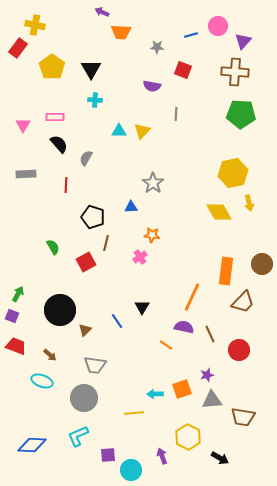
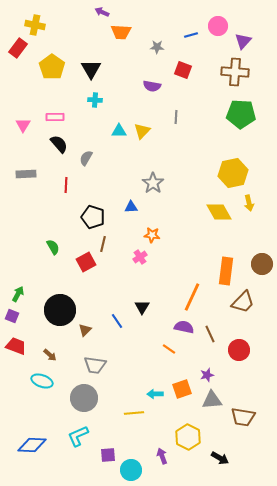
gray line at (176, 114): moved 3 px down
brown line at (106, 243): moved 3 px left, 1 px down
orange line at (166, 345): moved 3 px right, 4 px down
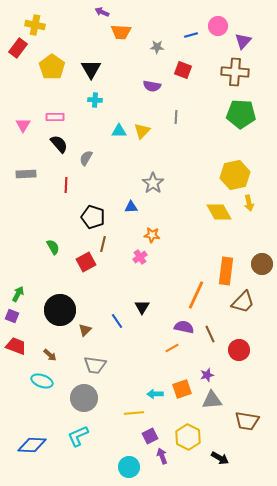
yellow hexagon at (233, 173): moved 2 px right, 2 px down
orange line at (192, 297): moved 4 px right, 2 px up
orange line at (169, 349): moved 3 px right, 1 px up; rotated 64 degrees counterclockwise
brown trapezoid at (243, 417): moved 4 px right, 4 px down
purple square at (108, 455): moved 42 px right, 19 px up; rotated 21 degrees counterclockwise
cyan circle at (131, 470): moved 2 px left, 3 px up
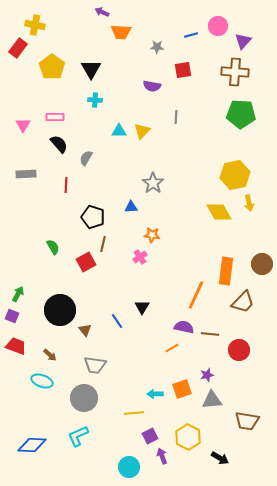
red square at (183, 70): rotated 30 degrees counterclockwise
brown triangle at (85, 330): rotated 24 degrees counterclockwise
brown line at (210, 334): rotated 60 degrees counterclockwise
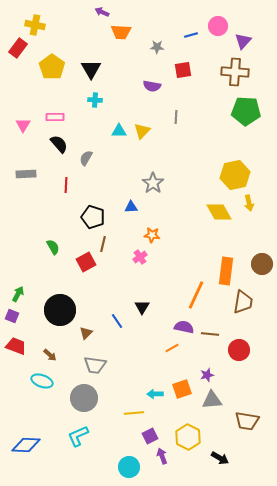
green pentagon at (241, 114): moved 5 px right, 3 px up
brown trapezoid at (243, 302): rotated 35 degrees counterclockwise
brown triangle at (85, 330): moved 1 px right, 3 px down; rotated 24 degrees clockwise
blue diamond at (32, 445): moved 6 px left
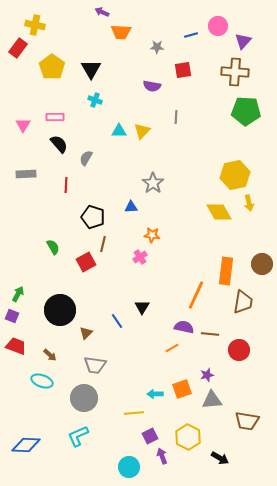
cyan cross at (95, 100): rotated 16 degrees clockwise
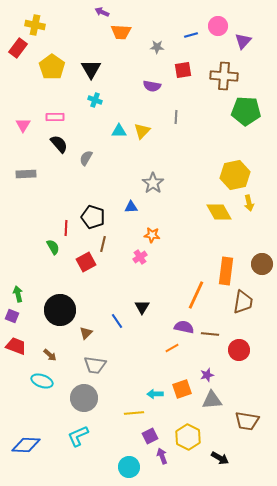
brown cross at (235, 72): moved 11 px left, 4 px down
red line at (66, 185): moved 43 px down
green arrow at (18, 294): rotated 42 degrees counterclockwise
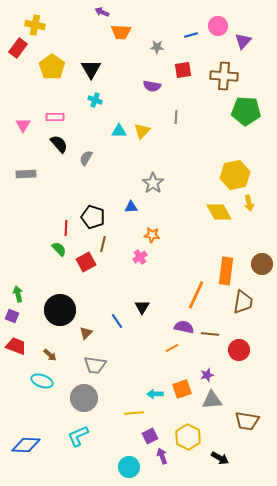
green semicircle at (53, 247): moved 6 px right, 2 px down; rotated 14 degrees counterclockwise
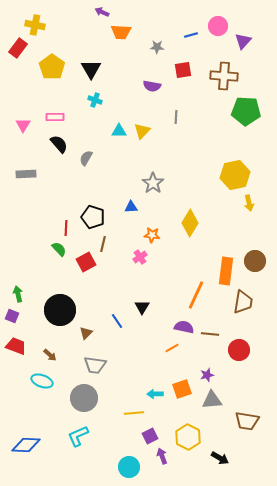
yellow diamond at (219, 212): moved 29 px left, 11 px down; rotated 60 degrees clockwise
brown circle at (262, 264): moved 7 px left, 3 px up
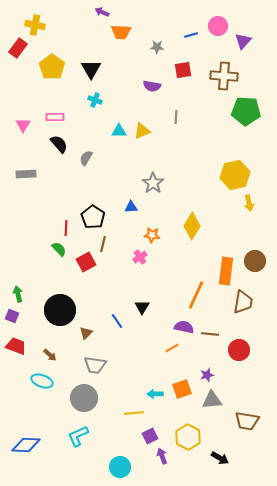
yellow triangle at (142, 131): rotated 24 degrees clockwise
black pentagon at (93, 217): rotated 15 degrees clockwise
yellow diamond at (190, 223): moved 2 px right, 3 px down
cyan circle at (129, 467): moved 9 px left
